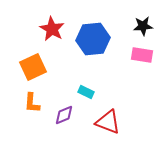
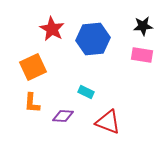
purple diamond: moved 1 px left, 1 px down; rotated 25 degrees clockwise
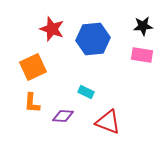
red star: rotated 10 degrees counterclockwise
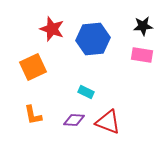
orange L-shape: moved 1 px right, 12 px down; rotated 15 degrees counterclockwise
purple diamond: moved 11 px right, 4 px down
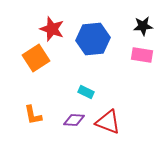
orange square: moved 3 px right, 9 px up; rotated 8 degrees counterclockwise
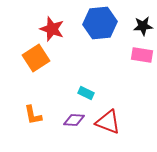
blue hexagon: moved 7 px right, 16 px up
cyan rectangle: moved 1 px down
